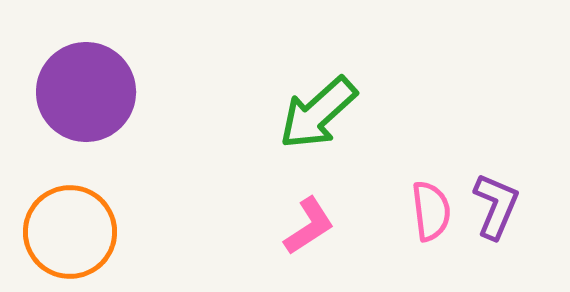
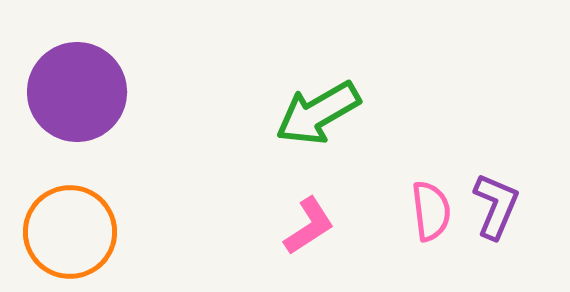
purple circle: moved 9 px left
green arrow: rotated 12 degrees clockwise
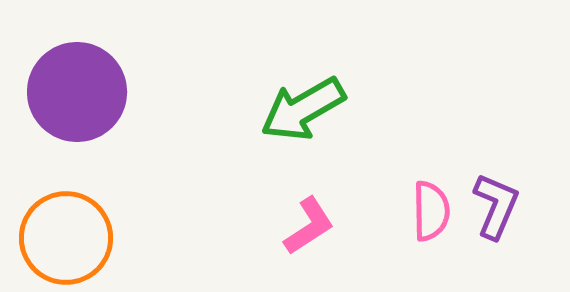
green arrow: moved 15 px left, 4 px up
pink semicircle: rotated 6 degrees clockwise
orange circle: moved 4 px left, 6 px down
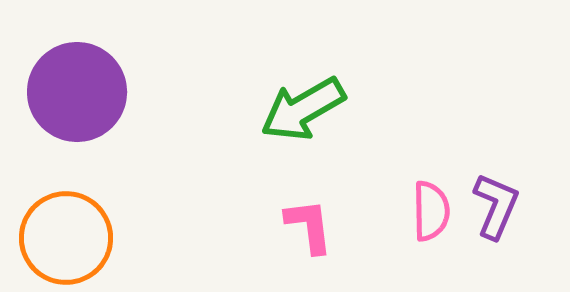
pink L-shape: rotated 64 degrees counterclockwise
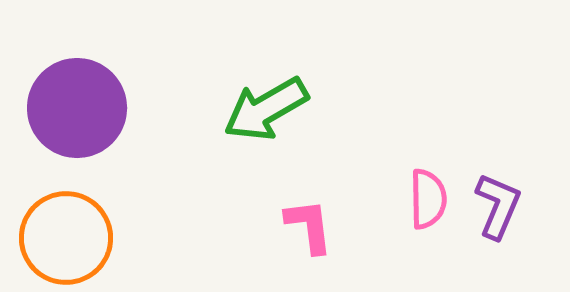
purple circle: moved 16 px down
green arrow: moved 37 px left
purple L-shape: moved 2 px right
pink semicircle: moved 3 px left, 12 px up
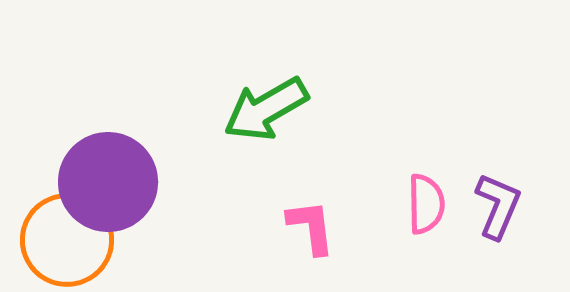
purple circle: moved 31 px right, 74 px down
pink semicircle: moved 2 px left, 5 px down
pink L-shape: moved 2 px right, 1 px down
orange circle: moved 1 px right, 2 px down
